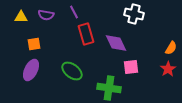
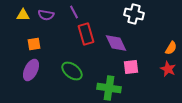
yellow triangle: moved 2 px right, 2 px up
red star: rotated 14 degrees counterclockwise
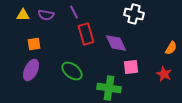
red star: moved 4 px left, 5 px down
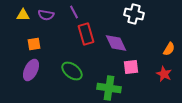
orange semicircle: moved 2 px left, 1 px down
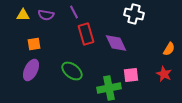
pink square: moved 8 px down
green cross: rotated 20 degrees counterclockwise
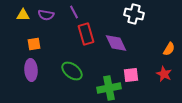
purple ellipse: rotated 30 degrees counterclockwise
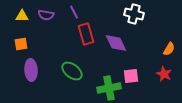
yellow triangle: moved 1 px left, 1 px down
orange square: moved 13 px left
pink square: moved 1 px down
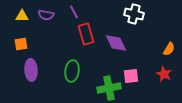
green ellipse: rotated 60 degrees clockwise
